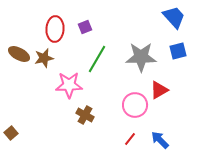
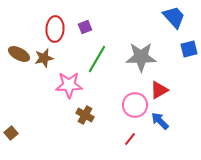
blue square: moved 11 px right, 2 px up
blue arrow: moved 19 px up
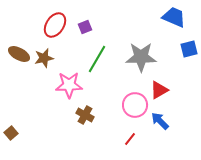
blue trapezoid: rotated 25 degrees counterclockwise
red ellipse: moved 4 px up; rotated 30 degrees clockwise
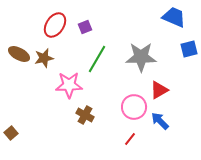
pink circle: moved 1 px left, 2 px down
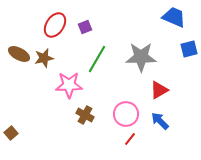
pink circle: moved 8 px left, 7 px down
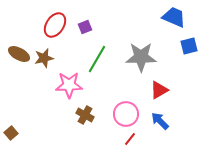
blue square: moved 3 px up
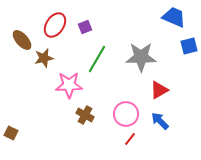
brown ellipse: moved 3 px right, 14 px up; rotated 20 degrees clockwise
brown square: rotated 24 degrees counterclockwise
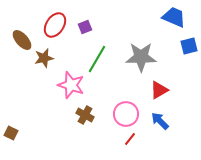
pink star: moved 2 px right; rotated 20 degrees clockwise
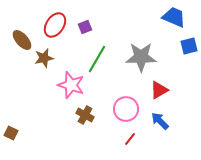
pink circle: moved 5 px up
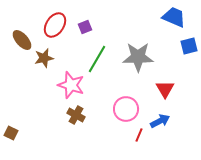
gray star: moved 3 px left
red triangle: moved 6 px right, 1 px up; rotated 30 degrees counterclockwise
brown cross: moved 9 px left
blue arrow: rotated 108 degrees clockwise
red line: moved 9 px right, 4 px up; rotated 16 degrees counterclockwise
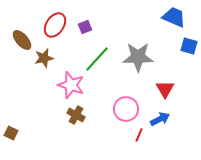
blue square: rotated 30 degrees clockwise
green line: rotated 12 degrees clockwise
blue arrow: moved 2 px up
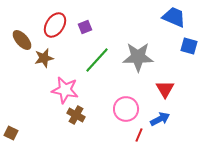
green line: moved 1 px down
pink star: moved 6 px left, 5 px down; rotated 8 degrees counterclockwise
